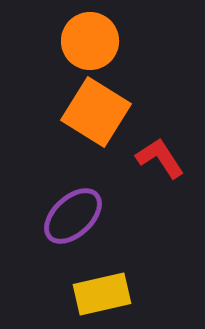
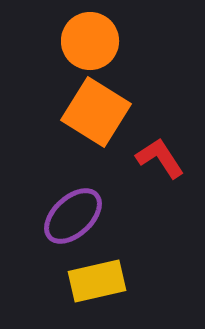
yellow rectangle: moved 5 px left, 13 px up
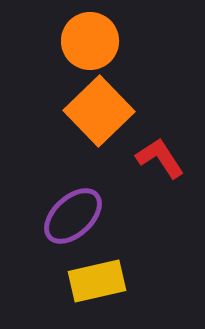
orange square: moved 3 px right, 1 px up; rotated 14 degrees clockwise
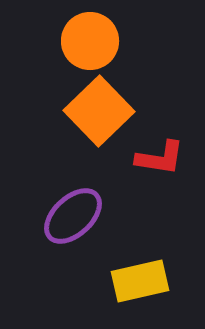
red L-shape: rotated 132 degrees clockwise
yellow rectangle: moved 43 px right
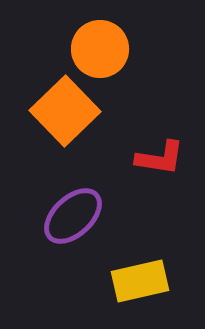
orange circle: moved 10 px right, 8 px down
orange square: moved 34 px left
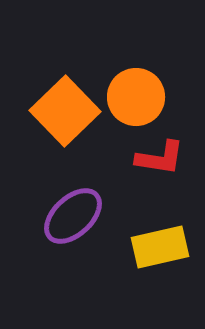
orange circle: moved 36 px right, 48 px down
yellow rectangle: moved 20 px right, 34 px up
